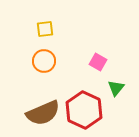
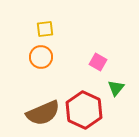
orange circle: moved 3 px left, 4 px up
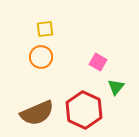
green triangle: moved 1 px up
brown semicircle: moved 6 px left
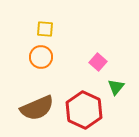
yellow square: rotated 12 degrees clockwise
pink square: rotated 12 degrees clockwise
brown semicircle: moved 5 px up
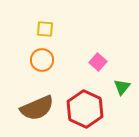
orange circle: moved 1 px right, 3 px down
green triangle: moved 6 px right
red hexagon: moved 1 px right, 1 px up
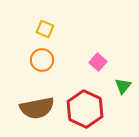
yellow square: rotated 18 degrees clockwise
green triangle: moved 1 px right, 1 px up
brown semicircle: rotated 12 degrees clockwise
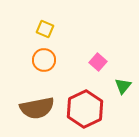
orange circle: moved 2 px right
red hexagon: rotated 9 degrees clockwise
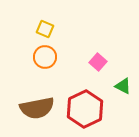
orange circle: moved 1 px right, 3 px up
green triangle: rotated 42 degrees counterclockwise
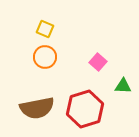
green triangle: rotated 24 degrees counterclockwise
red hexagon: rotated 9 degrees clockwise
